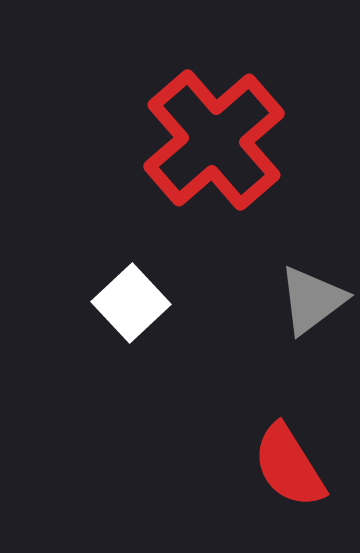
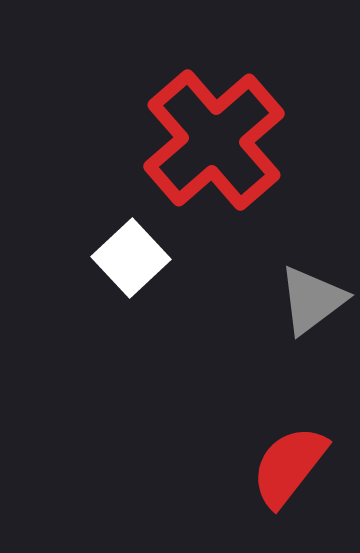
white square: moved 45 px up
red semicircle: rotated 70 degrees clockwise
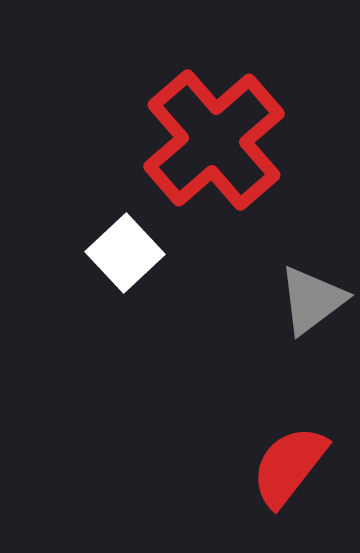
white square: moved 6 px left, 5 px up
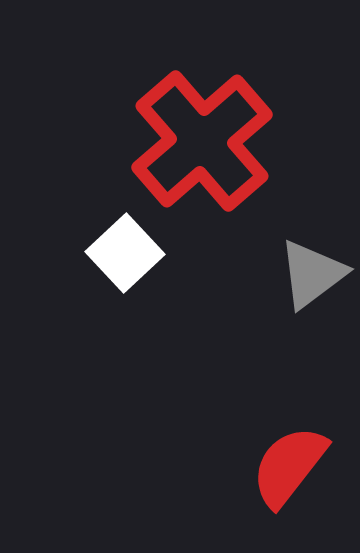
red cross: moved 12 px left, 1 px down
gray triangle: moved 26 px up
